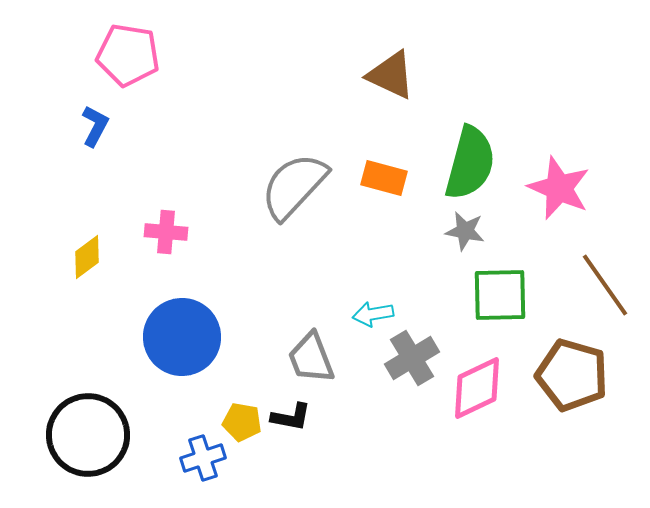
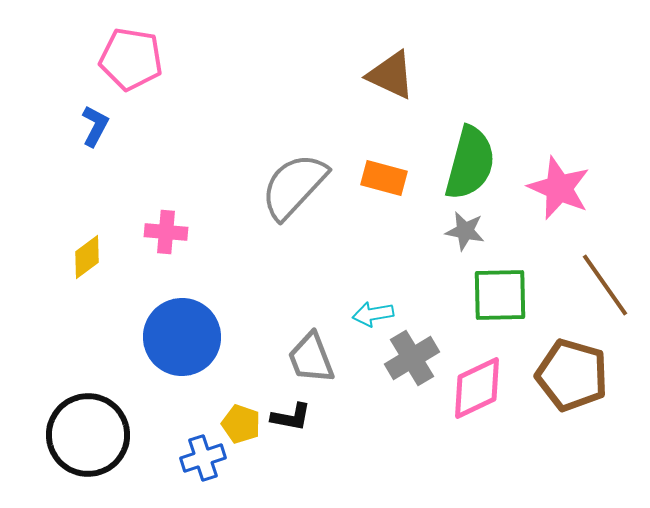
pink pentagon: moved 3 px right, 4 px down
yellow pentagon: moved 1 px left, 2 px down; rotated 9 degrees clockwise
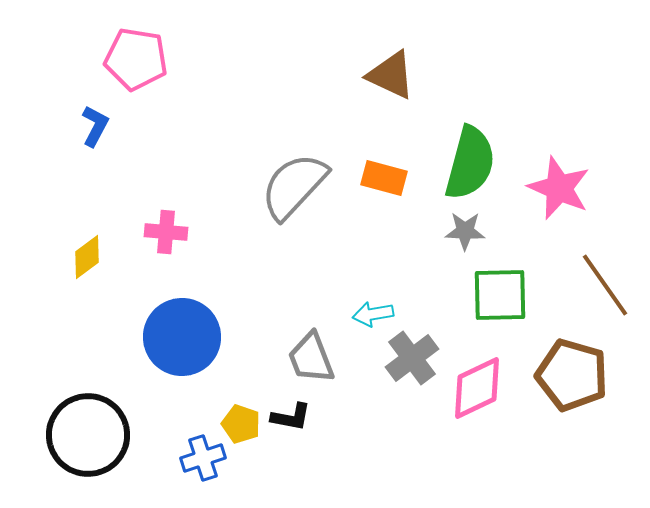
pink pentagon: moved 5 px right
gray star: rotated 9 degrees counterclockwise
gray cross: rotated 6 degrees counterclockwise
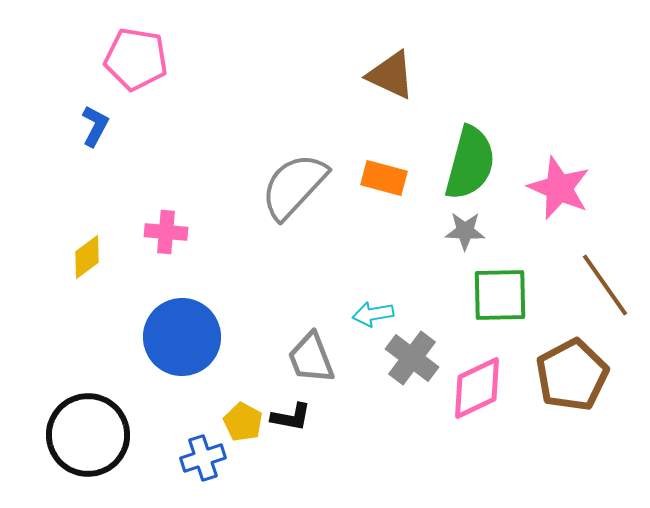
gray cross: rotated 16 degrees counterclockwise
brown pentagon: rotated 28 degrees clockwise
yellow pentagon: moved 2 px right, 2 px up; rotated 9 degrees clockwise
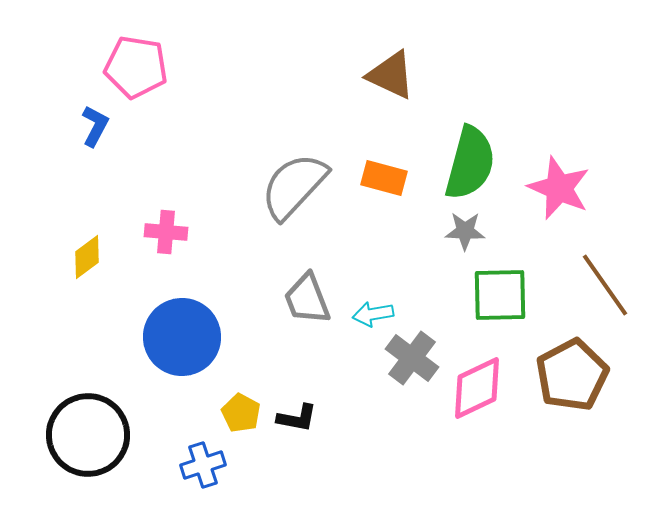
pink pentagon: moved 8 px down
gray trapezoid: moved 4 px left, 59 px up
black L-shape: moved 6 px right, 1 px down
yellow pentagon: moved 2 px left, 9 px up
blue cross: moved 7 px down
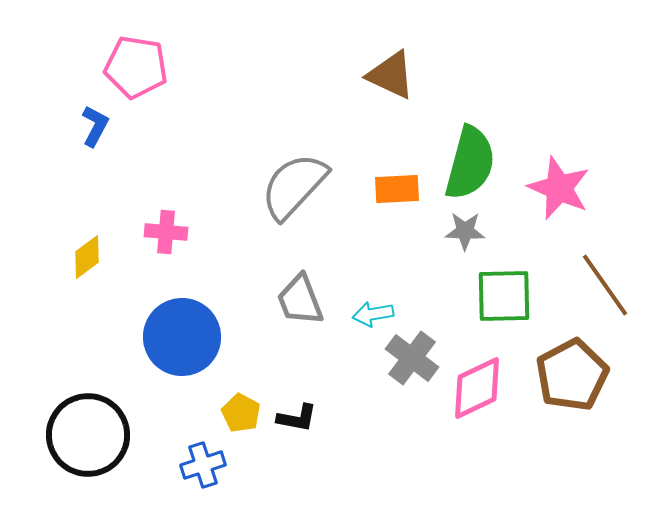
orange rectangle: moved 13 px right, 11 px down; rotated 18 degrees counterclockwise
green square: moved 4 px right, 1 px down
gray trapezoid: moved 7 px left, 1 px down
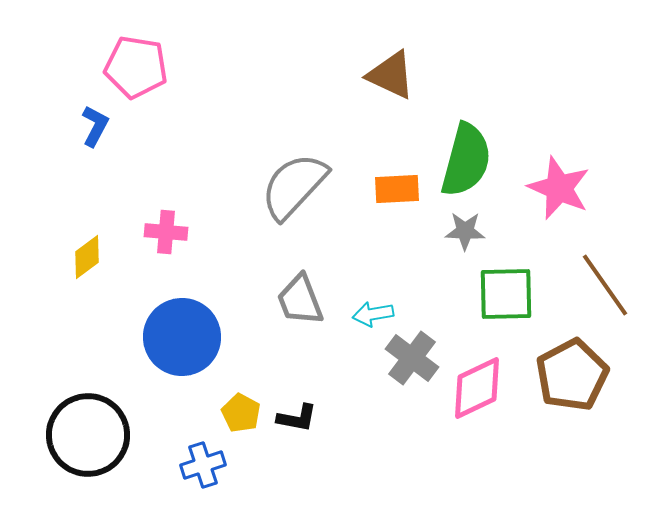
green semicircle: moved 4 px left, 3 px up
green square: moved 2 px right, 2 px up
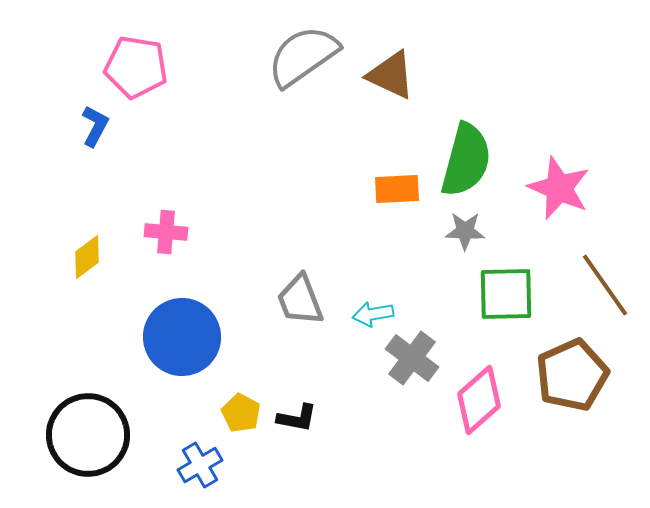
gray semicircle: moved 9 px right, 130 px up; rotated 12 degrees clockwise
brown pentagon: rotated 4 degrees clockwise
pink diamond: moved 2 px right, 12 px down; rotated 16 degrees counterclockwise
blue cross: moved 3 px left; rotated 12 degrees counterclockwise
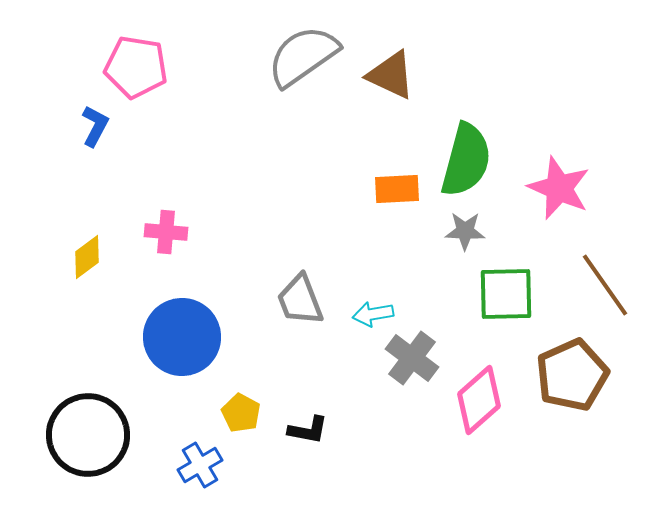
black L-shape: moved 11 px right, 12 px down
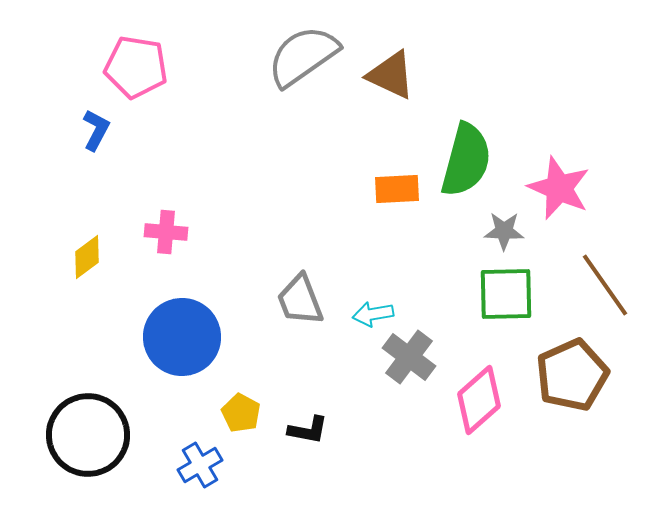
blue L-shape: moved 1 px right, 4 px down
gray star: moved 39 px right
gray cross: moved 3 px left, 1 px up
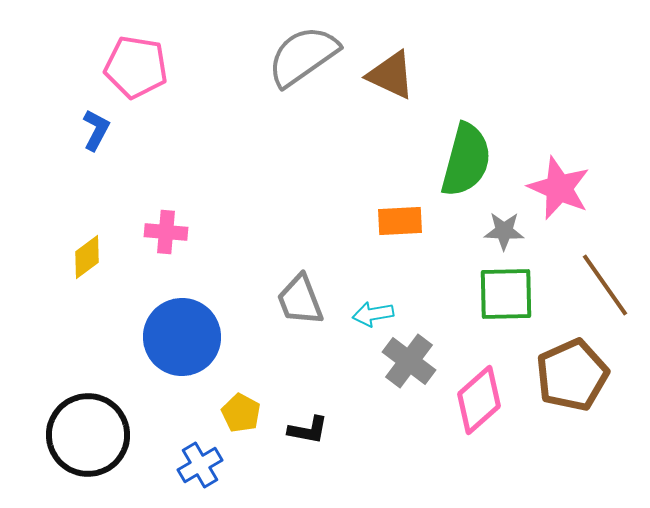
orange rectangle: moved 3 px right, 32 px down
gray cross: moved 4 px down
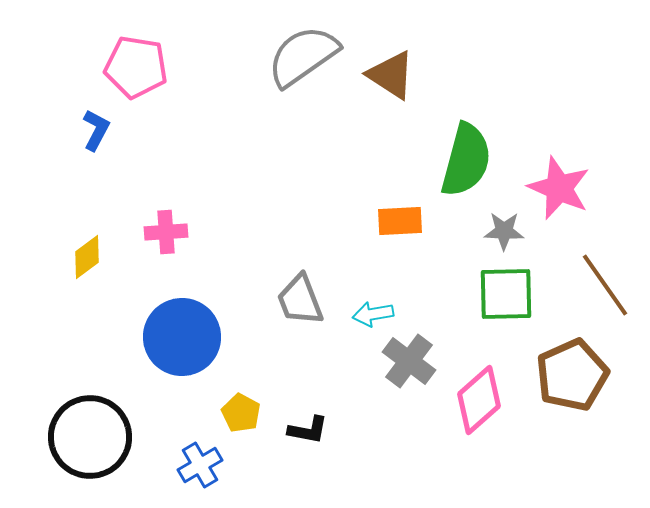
brown triangle: rotated 8 degrees clockwise
pink cross: rotated 9 degrees counterclockwise
black circle: moved 2 px right, 2 px down
